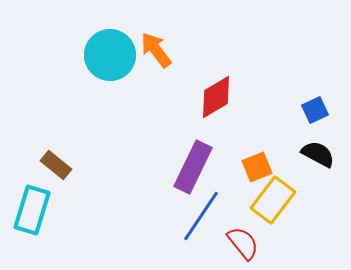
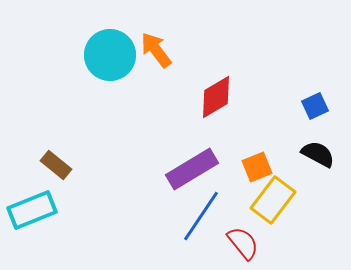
blue square: moved 4 px up
purple rectangle: moved 1 px left, 2 px down; rotated 33 degrees clockwise
cyan rectangle: rotated 51 degrees clockwise
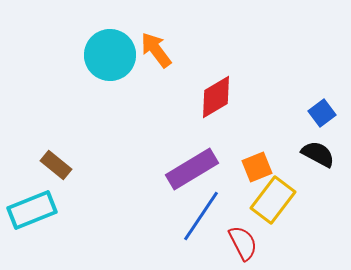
blue square: moved 7 px right, 7 px down; rotated 12 degrees counterclockwise
red semicircle: rotated 12 degrees clockwise
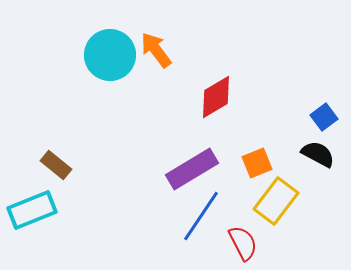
blue square: moved 2 px right, 4 px down
orange square: moved 4 px up
yellow rectangle: moved 3 px right, 1 px down
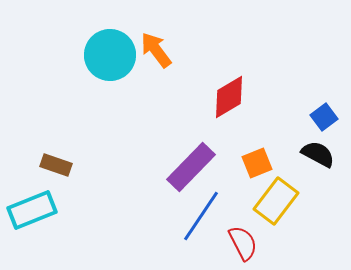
red diamond: moved 13 px right
brown rectangle: rotated 20 degrees counterclockwise
purple rectangle: moved 1 px left, 2 px up; rotated 15 degrees counterclockwise
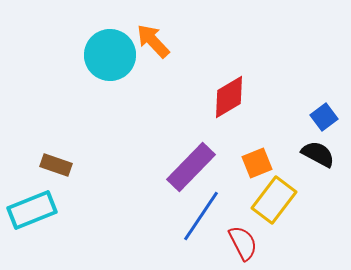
orange arrow: moved 3 px left, 9 px up; rotated 6 degrees counterclockwise
yellow rectangle: moved 2 px left, 1 px up
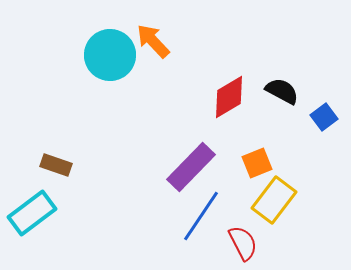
black semicircle: moved 36 px left, 63 px up
cyan rectangle: moved 3 px down; rotated 15 degrees counterclockwise
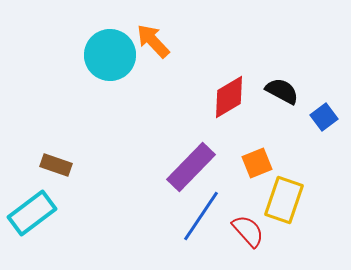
yellow rectangle: moved 10 px right; rotated 18 degrees counterclockwise
red semicircle: moved 5 px right, 12 px up; rotated 15 degrees counterclockwise
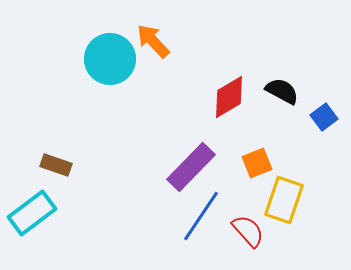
cyan circle: moved 4 px down
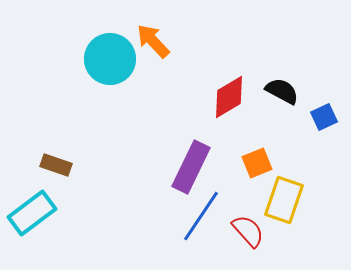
blue square: rotated 12 degrees clockwise
purple rectangle: rotated 18 degrees counterclockwise
